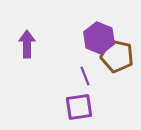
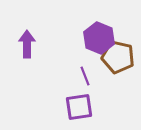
brown pentagon: moved 1 px right, 1 px down
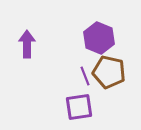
brown pentagon: moved 9 px left, 15 px down
